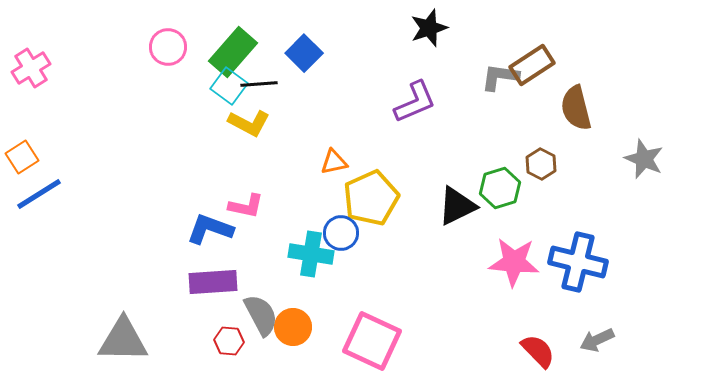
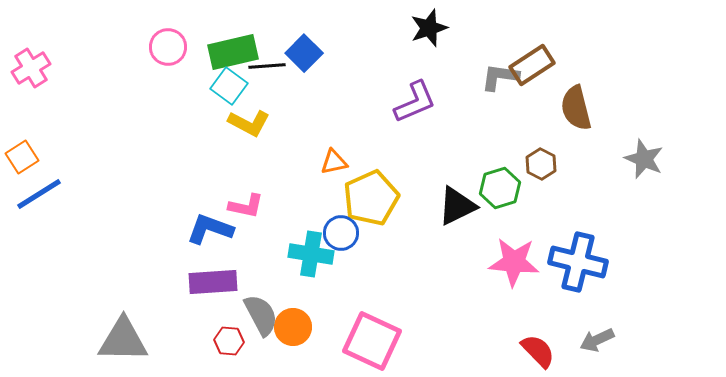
green rectangle: rotated 36 degrees clockwise
black line: moved 8 px right, 18 px up
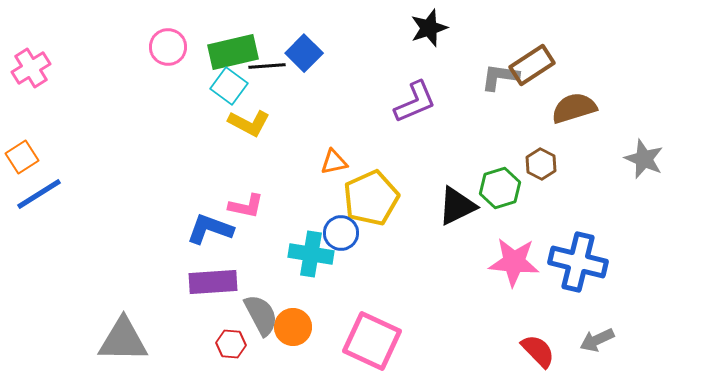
brown semicircle: moved 2 px left; rotated 87 degrees clockwise
red hexagon: moved 2 px right, 3 px down
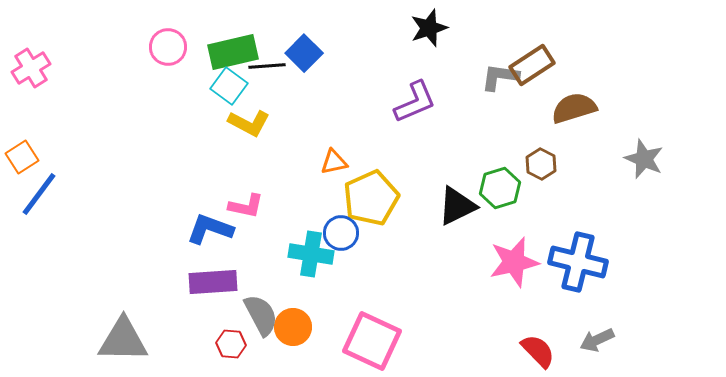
blue line: rotated 21 degrees counterclockwise
pink star: rotated 18 degrees counterclockwise
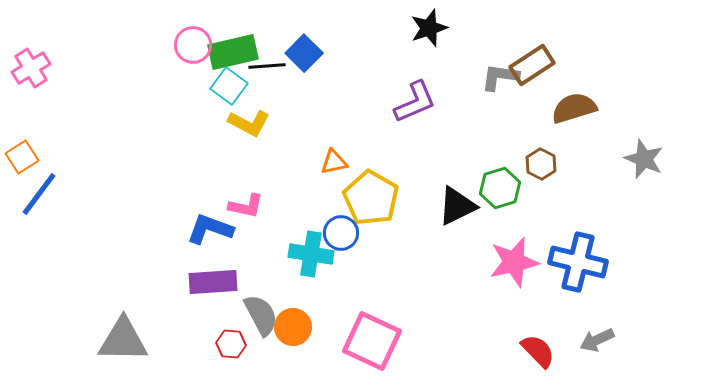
pink circle: moved 25 px right, 2 px up
yellow pentagon: rotated 18 degrees counterclockwise
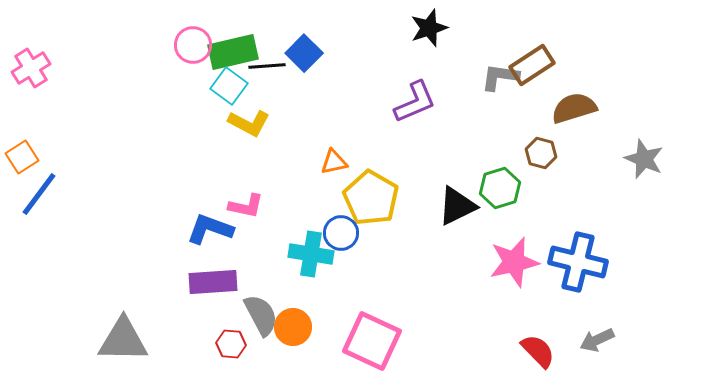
brown hexagon: moved 11 px up; rotated 12 degrees counterclockwise
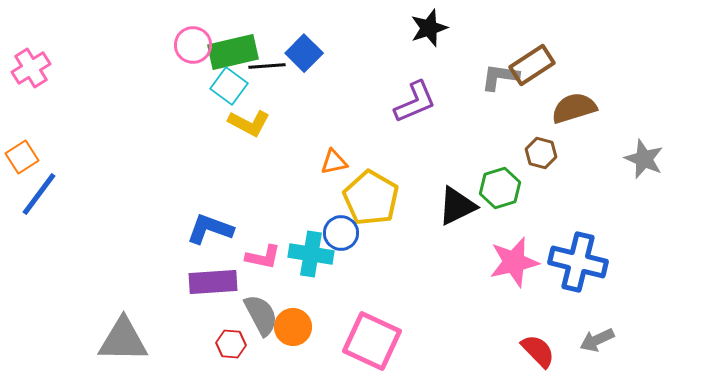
pink L-shape: moved 17 px right, 51 px down
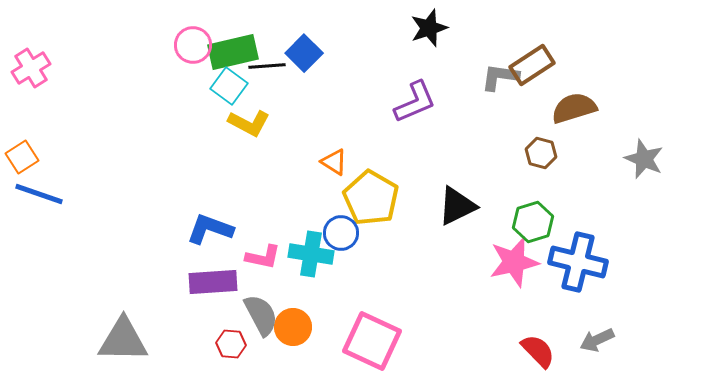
orange triangle: rotated 44 degrees clockwise
green hexagon: moved 33 px right, 34 px down
blue line: rotated 72 degrees clockwise
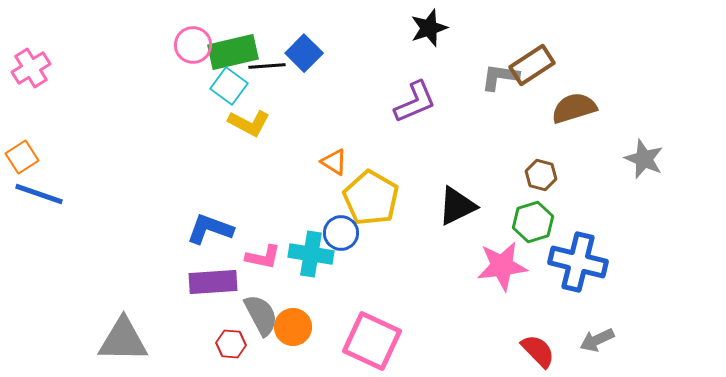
brown hexagon: moved 22 px down
pink star: moved 12 px left, 4 px down; rotated 6 degrees clockwise
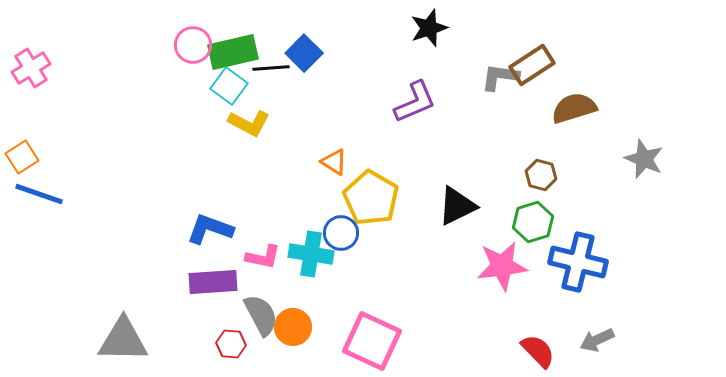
black line: moved 4 px right, 2 px down
